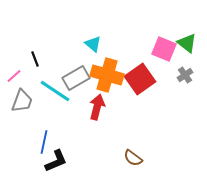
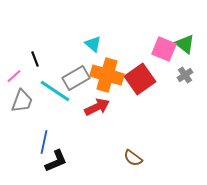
green triangle: moved 2 px left, 1 px down
red arrow: rotated 50 degrees clockwise
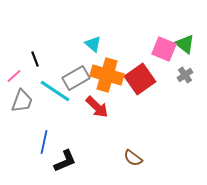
red arrow: rotated 70 degrees clockwise
black L-shape: moved 9 px right
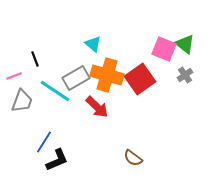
pink line: rotated 21 degrees clockwise
blue line: rotated 20 degrees clockwise
black L-shape: moved 8 px left, 1 px up
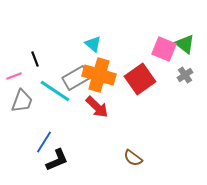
orange cross: moved 8 px left
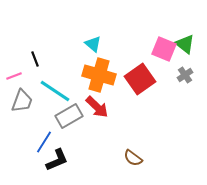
gray rectangle: moved 7 px left, 38 px down
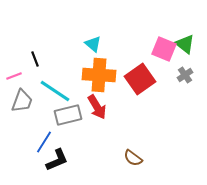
orange cross: rotated 12 degrees counterclockwise
red arrow: rotated 15 degrees clockwise
gray rectangle: moved 1 px left, 1 px up; rotated 16 degrees clockwise
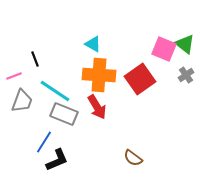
cyan triangle: rotated 12 degrees counterclockwise
gray cross: moved 1 px right
gray rectangle: moved 4 px left, 1 px up; rotated 36 degrees clockwise
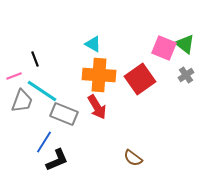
pink square: moved 1 px up
cyan line: moved 13 px left
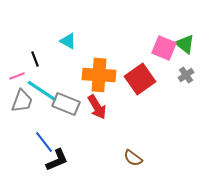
cyan triangle: moved 25 px left, 3 px up
pink line: moved 3 px right
gray rectangle: moved 2 px right, 10 px up
blue line: rotated 70 degrees counterclockwise
